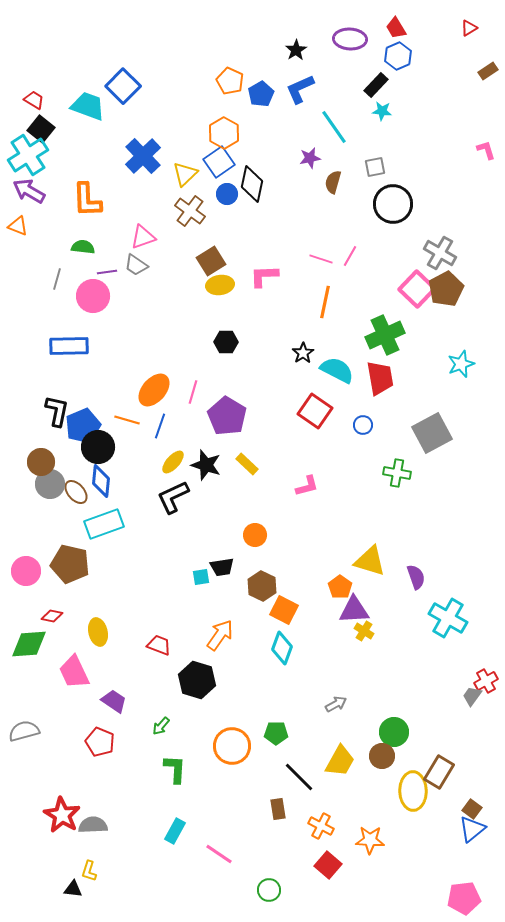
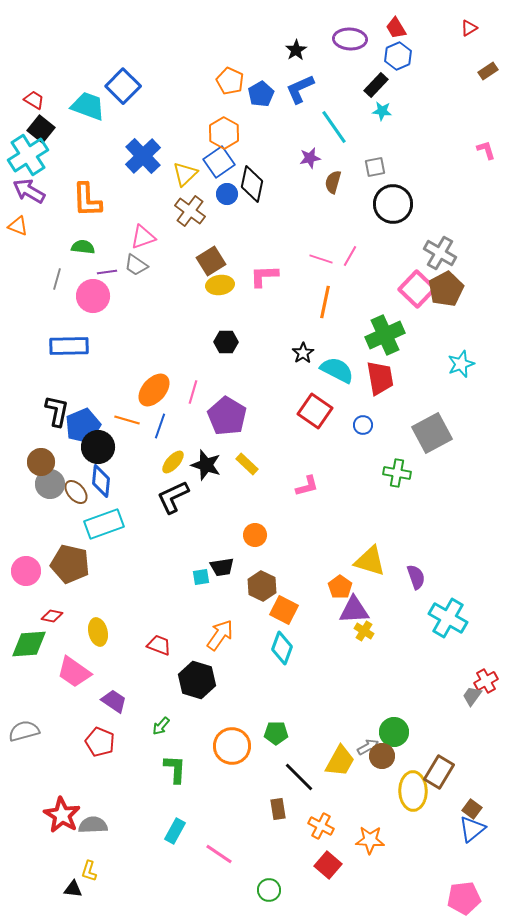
pink trapezoid at (74, 672): rotated 30 degrees counterclockwise
gray arrow at (336, 704): moved 32 px right, 43 px down
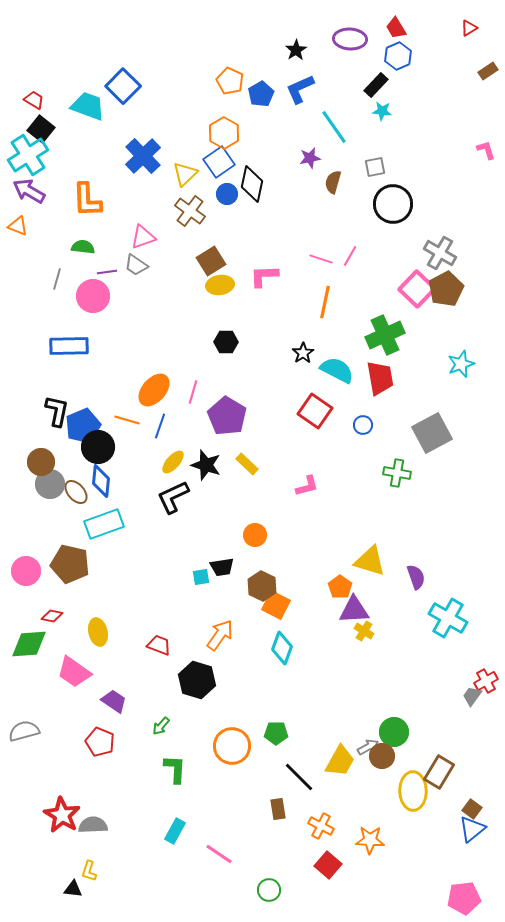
orange square at (284, 610): moved 8 px left, 5 px up
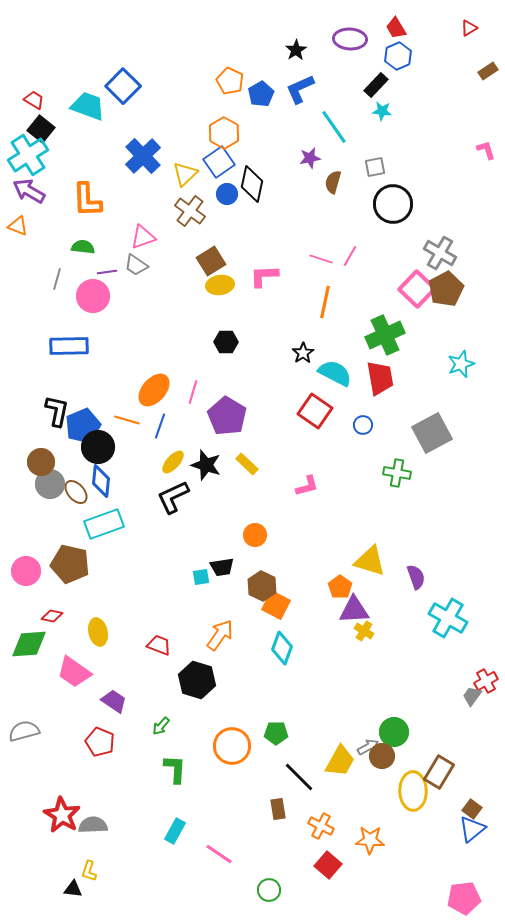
cyan semicircle at (337, 370): moved 2 px left, 3 px down
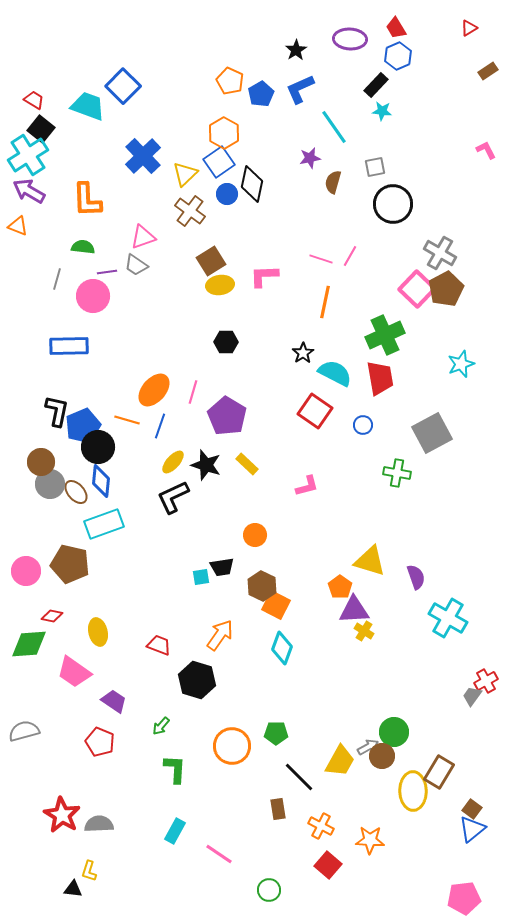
pink L-shape at (486, 150): rotated 10 degrees counterclockwise
gray semicircle at (93, 825): moved 6 px right, 1 px up
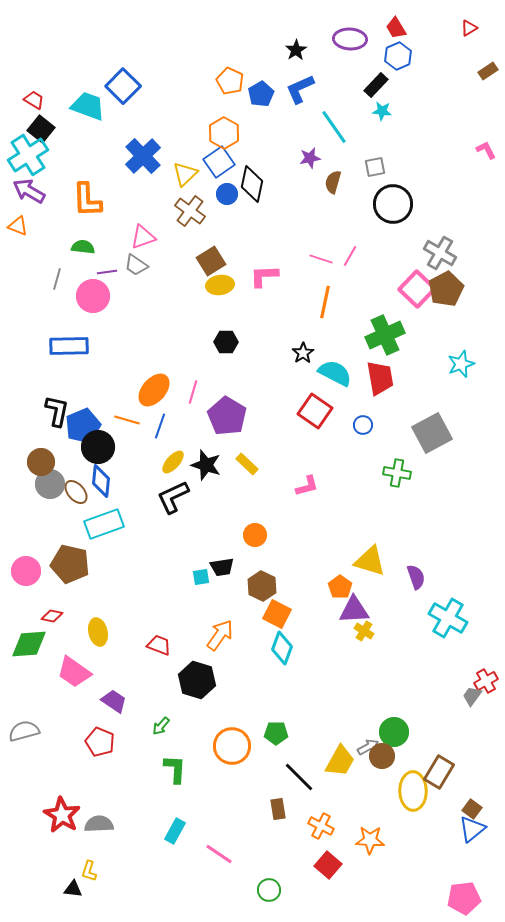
orange square at (276, 605): moved 1 px right, 9 px down
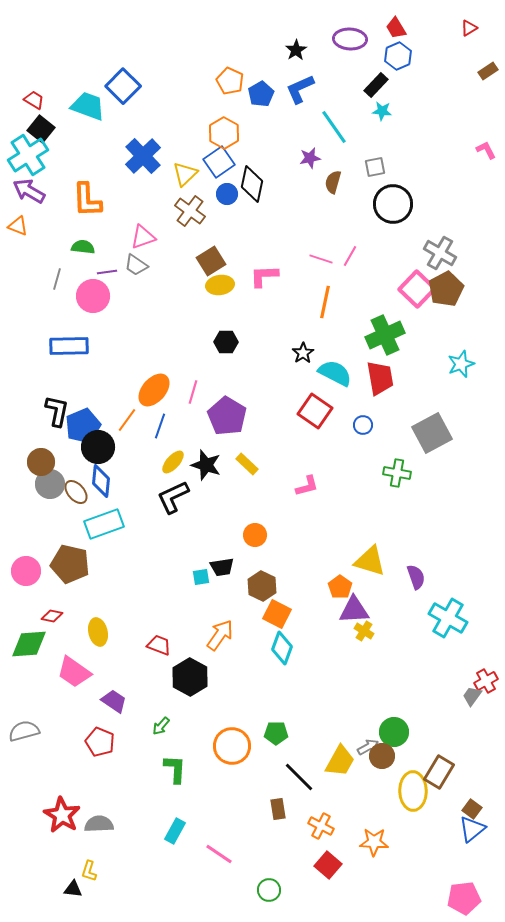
orange line at (127, 420): rotated 70 degrees counterclockwise
black hexagon at (197, 680): moved 7 px left, 3 px up; rotated 12 degrees clockwise
orange star at (370, 840): moved 4 px right, 2 px down
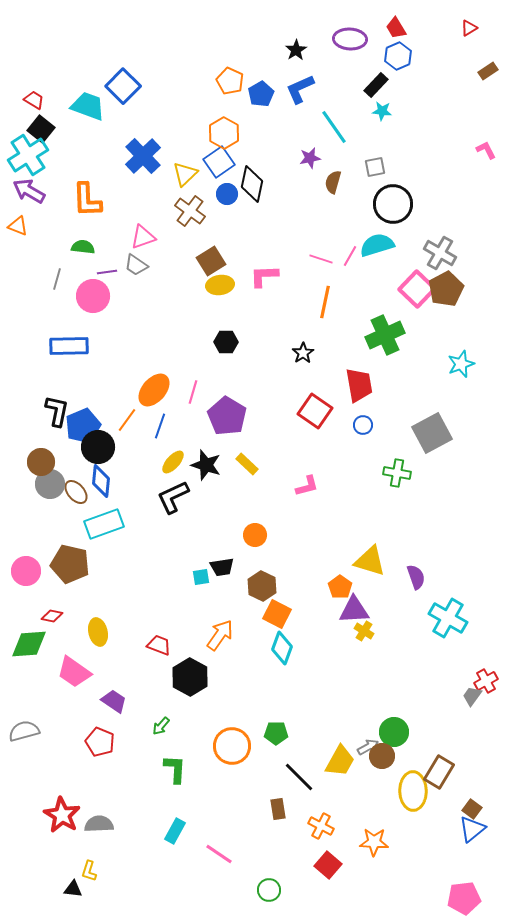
cyan semicircle at (335, 373): moved 42 px right, 128 px up; rotated 44 degrees counterclockwise
red trapezoid at (380, 378): moved 21 px left, 7 px down
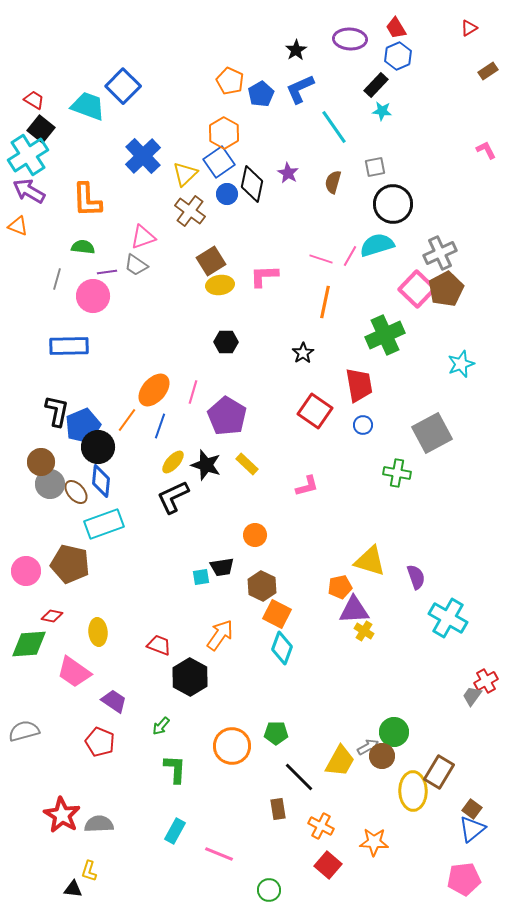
purple star at (310, 158): moved 22 px left, 15 px down; rotated 30 degrees counterclockwise
gray cross at (440, 253): rotated 36 degrees clockwise
orange pentagon at (340, 587): rotated 25 degrees clockwise
yellow ellipse at (98, 632): rotated 8 degrees clockwise
pink line at (219, 854): rotated 12 degrees counterclockwise
pink pentagon at (464, 898): moved 19 px up
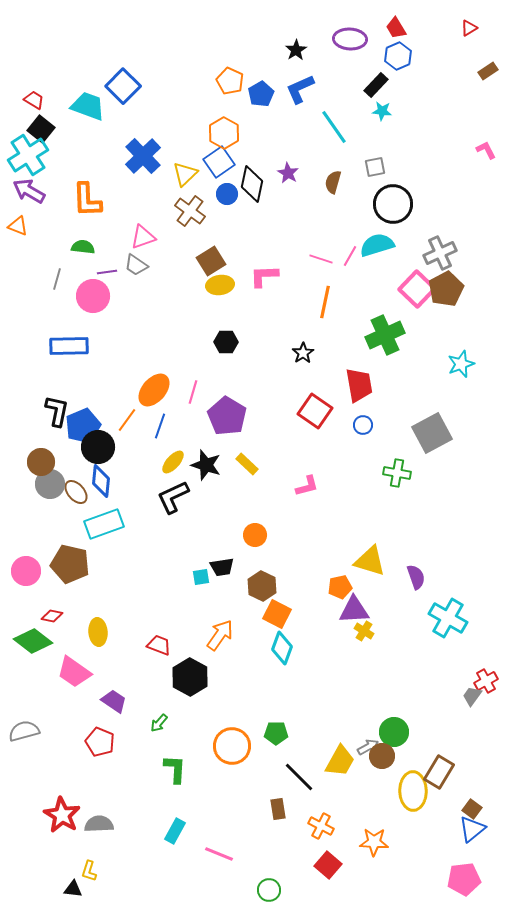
green diamond at (29, 644): moved 4 px right, 3 px up; rotated 42 degrees clockwise
green arrow at (161, 726): moved 2 px left, 3 px up
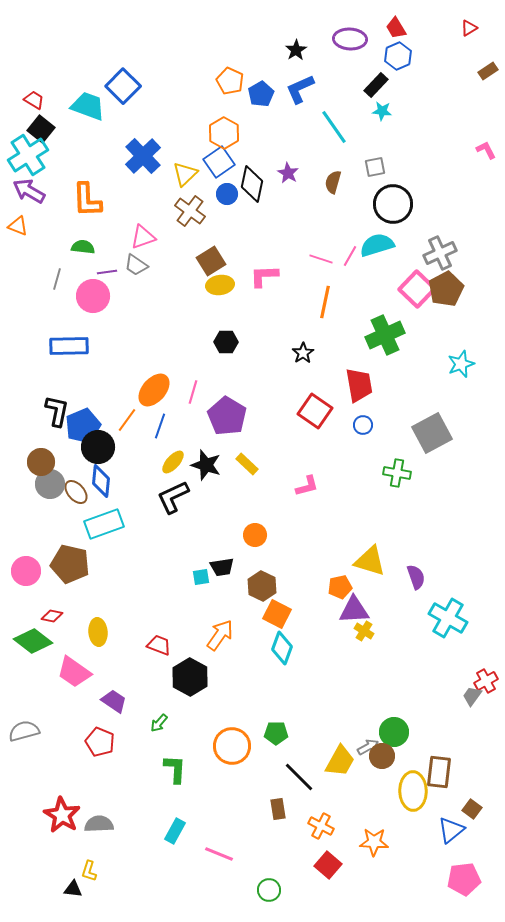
brown rectangle at (439, 772): rotated 24 degrees counterclockwise
blue triangle at (472, 829): moved 21 px left, 1 px down
